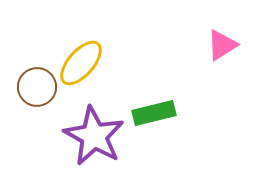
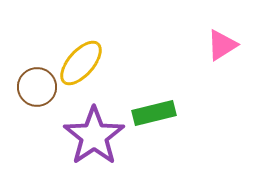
purple star: rotated 8 degrees clockwise
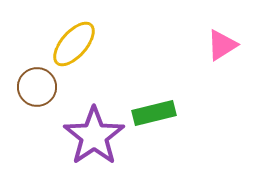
yellow ellipse: moved 7 px left, 19 px up
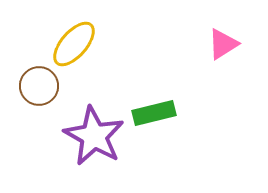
pink triangle: moved 1 px right, 1 px up
brown circle: moved 2 px right, 1 px up
purple star: rotated 8 degrees counterclockwise
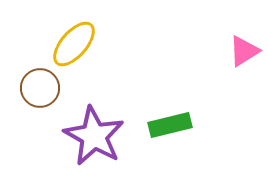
pink triangle: moved 21 px right, 7 px down
brown circle: moved 1 px right, 2 px down
green rectangle: moved 16 px right, 12 px down
